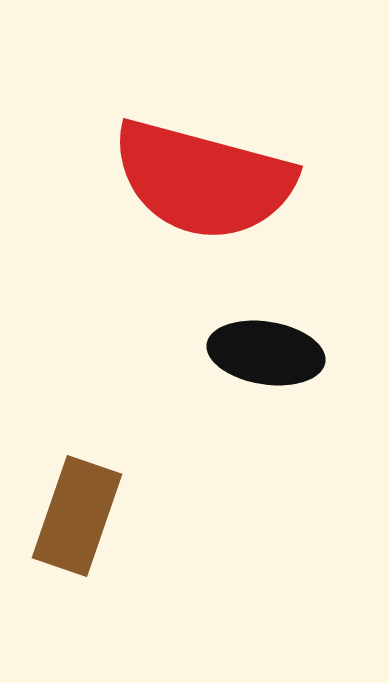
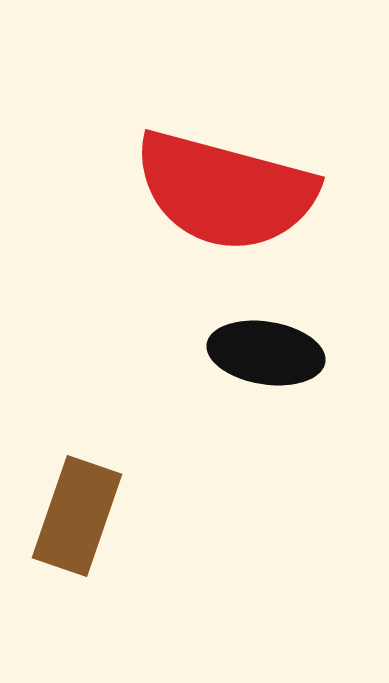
red semicircle: moved 22 px right, 11 px down
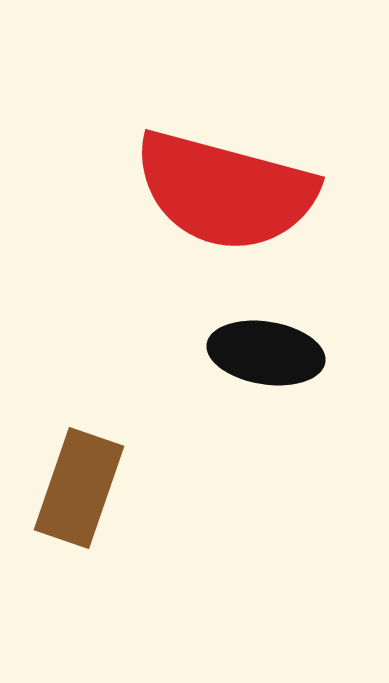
brown rectangle: moved 2 px right, 28 px up
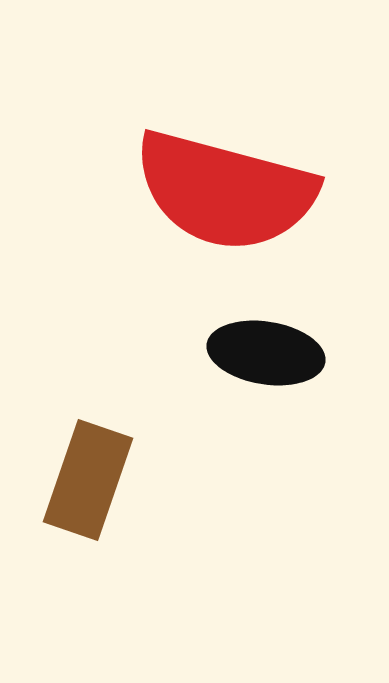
brown rectangle: moved 9 px right, 8 px up
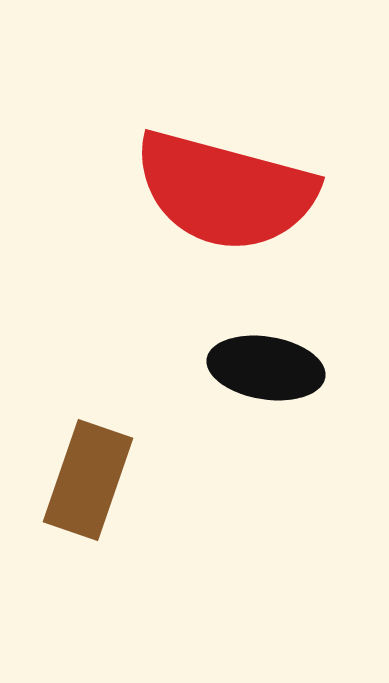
black ellipse: moved 15 px down
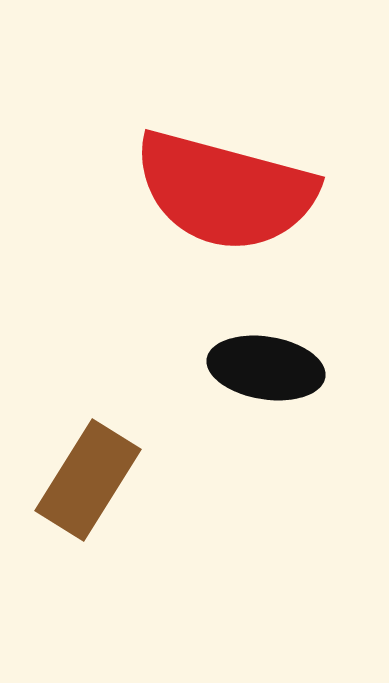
brown rectangle: rotated 13 degrees clockwise
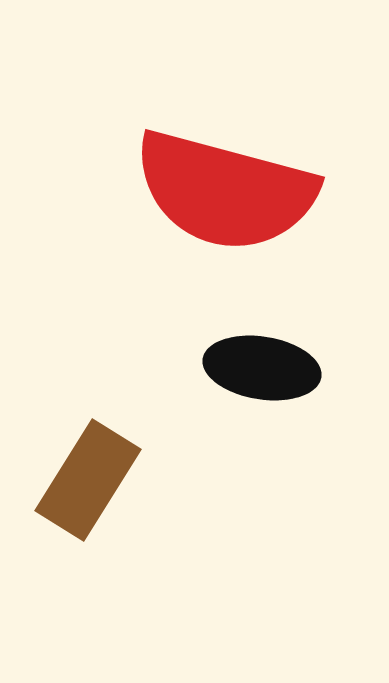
black ellipse: moved 4 px left
